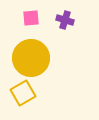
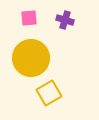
pink square: moved 2 px left
yellow square: moved 26 px right
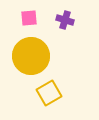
yellow circle: moved 2 px up
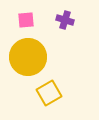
pink square: moved 3 px left, 2 px down
yellow circle: moved 3 px left, 1 px down
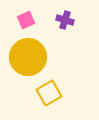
pink square: rotated 18 degrees counterclockwise
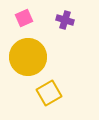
pink square: moved 2 px left, 2 px up
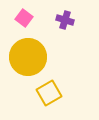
pink square: rotated 30 degrees counterclockwise
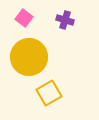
yellow circle: moved 1 px right
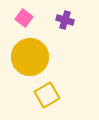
yellow circle: moved 1 px right
yellow square: moved 2 px left, 2 px down
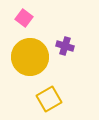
purple cross: moved 26 px down
yellow square: moved 2 px right, 4 px down
